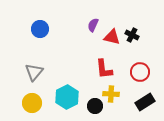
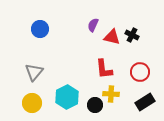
black circle: moved 1 px up
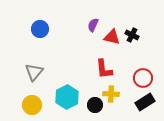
red circle: moved 3 px right, 6 px down
yellow circle: moved 2 px down
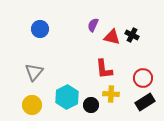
black circle: moved 4 px left
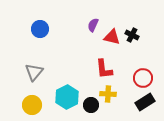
yellow cross: moved 3 px left
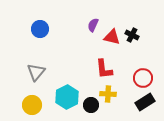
gray triangle: moved 2 px right
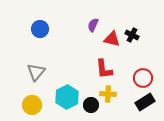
red triangle: moved 2 px down
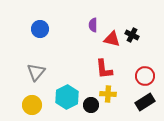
purple semicircle: rotated 24 degrees counterclockwise
red circle: moved 2 px right, 2 px up
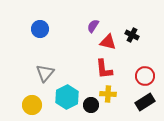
purple semicircle: moved 1 px down; rotated 32 degrees clockwise
red triangle: moved 4 px left, 3 px down
gray triangle: moved 9 px right, 1 px down
